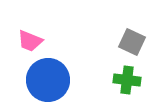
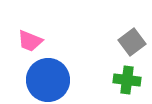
gray square: rotated 28 degrees clockwise
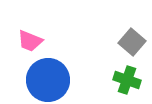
gray square: rotated 12 degrees counterclockwise
green cross: rotated 12 degrees clockwise
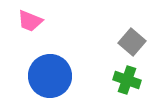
pink trapezoid: moved 20 px up
blue circle: moved 2 px right, 4 px up
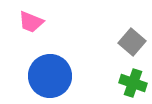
pink trapezoid: moved 1 px right, 1 px down
green cross: moved 6 px right, 3 px down
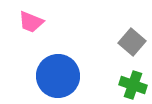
blue circle: moved 8 px right
green cross: moved 2 px down
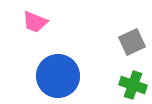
pink trapezoid: moved 4 px right
gray square: rotated 24 degrees clockwise
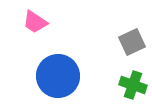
pink trapezoid: rotated 12 degrees clockwise
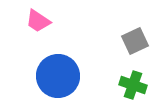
pink trapezoid: moved 3 px right, 1 px up
gray square: moved 3 px right, 1 px up
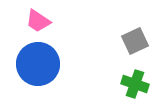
blue circle: moved 20 px left, 12 px up
green cross: moved 2 px right, 1 px up
